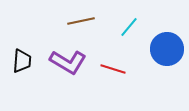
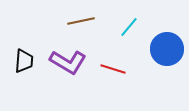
black trapezoid: moved 2 px right
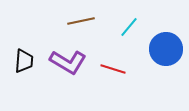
blue circle: moved 1 px left
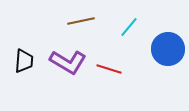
blue circle: moved 2 px right
red line: moved 4 px left
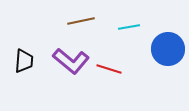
cyan line: rotated 40 degrees clockwise
purple L-shape: moved 3 px right, 1 px up; rotated 9 degrees clockwise
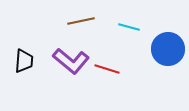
cyan line: rotated 25 degrees clockwise
red line: moved 2 px left
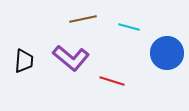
brown line: moved 2 px right, 2 px up
blue circle: moved 1 px left, 4 px down
purple L-shape: moved 3 px up
red line: moved 5 px right, 12 px down
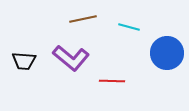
black trapezoid: rotated 90 degrees clockwise
red line: rotated 15 degrees counterclockwise
